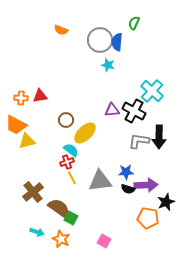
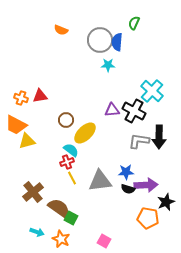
cyan star: rotated 16 degrees counterclockwise
orange cross: rotated 16 degrees clockwise
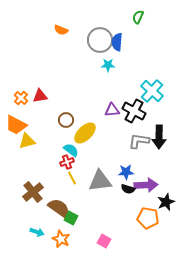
green semicircle: moved 4 px right, 6 px up
orange cross: rotated 24 degrees clockwise
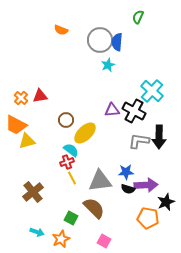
cyan star: rotated 24 degrees counterclockwise
brown semicircle: moved 35 px right; rotated 10 degrees clockwise
orange star: rotated 24 degrees clockwise
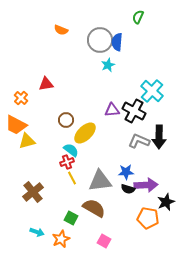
red triangle: moved 6 px right, 12 px up
gray L-shape: rotated 15 degrees clockwise
brown semicircle: rotated 15 degrees counterclockwise
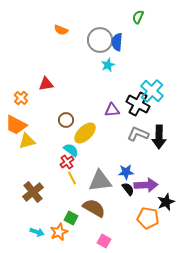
black cross: moved 4 px right, 7 px up
gray L-shape: moved 1 px left, 7 px up
red cross: rotated 16 degrees counterclockwise
black semicircle: rotated 144 degrees counterclockwise
orange star: moved 2 px left, 7 px up
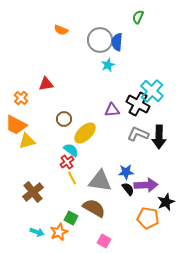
brown circle: moved 2 px left, 1 px up
gray triangle: rotated 15 degrees clockwise
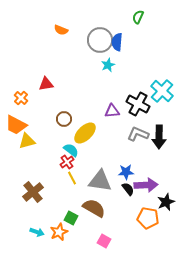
cyan cross: moved 10 px right
purple triangle: moved 1 px down
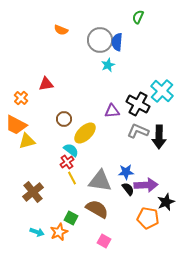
gray L-shape: moved 3 px up
brown semicircle: moved 3 px right, 1 px down
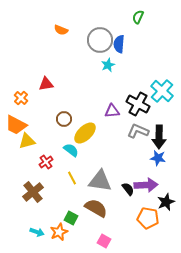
blue semicircle: moved 2 px right, 2 px down
red cross: moved 21 px left
blue star: moved 32 px right, 14 px up; rotated 14 degrees clockwise
brown semicircle: moved 1 px left, 1 px up
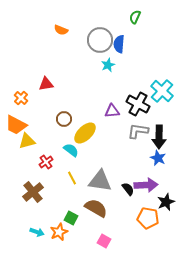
green semicircle: moved 3 px left
gray L-shape: rotated 15 degrees counterclockwise
blue star: rotated 14 degrees clockwise
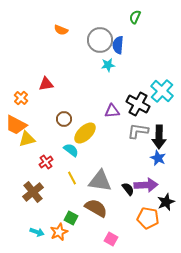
blue semicircle: moved 1 px left, 1 px down
cyan star: rotated 16 degrees clockwise
yellow triangle: moved 2 px up
pink square: moved 7 px right, 2 px up
